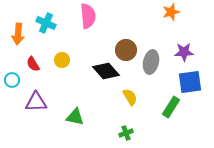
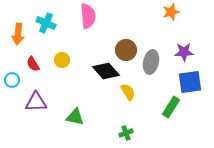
yellow semicircle: moved 2 px left, 5 px up
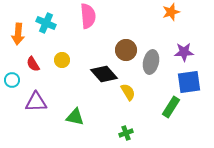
black diamond: moved 2 px left, 3 px down
blue square: moved 1 px left
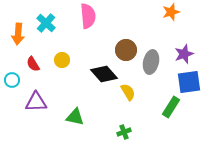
cyan cross: rotated 18 degrees clockwise
purple star: moved 2 px down; rotated 18 degrees counterclockwise
green cross: moved 2 px left, 1 px up
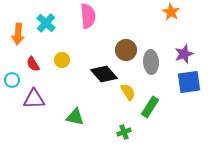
orange star: rotated 24 degrees counterclockwise
gray ellipse: rotated 15 degrees counterclockwise
purple triangle: moved 2 px left, 3 px up
green rectangle: moved 21 px left
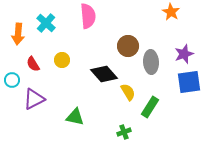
brown circle: moved 2 px right, 4 px up
purple triangle: rotated 25 degrees counterclockwise
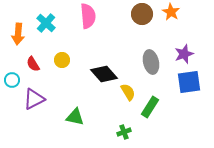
brown circle: moved 14 px right, 32 px up
gray ellipse: rotated 10 degrees counterclockwise
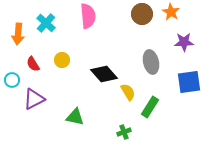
purple star: moved 12 px up; rotated 18 degrees clockwise
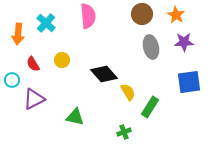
orange star: moved 5 px right, 3 px down
gray ellipse: moved 15 px up
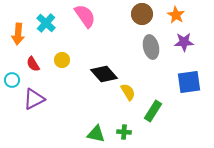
pink semicircle: moved 3 px left; rotated 30 degrees counterclockwise
green rectangle: moved 3 px right, 4 px down
green triangle: moved 21 px right, 17 px down
green cross: rotated 24 degrees clockwise
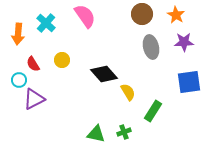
cyan circle: moved 7 px right
green cross: rotated 24 degrees counterclockwise
